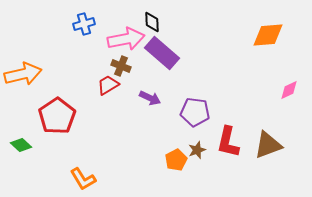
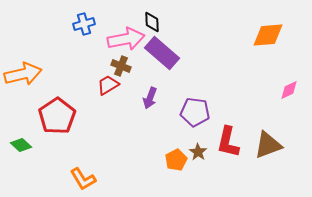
purple arrow: rotated 85 degrees clockwise
brown star: moved 1 px right, 2 px down; rotated 18 degrees counterclockwise
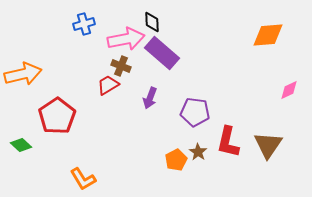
brown triangle: rotated 36 degrees counterclockwise
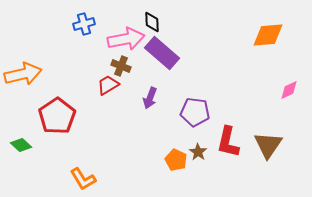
orange pentagon: rotated 20 degrees counterclockwise
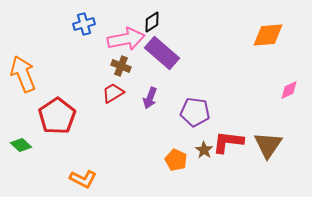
black diamond: rotated 60 degrees clockwise
orange arrow: rotated 99 degrees counterclockwise
red trapezoid: moved 5 px right, 8 px down
red L-shape: rotated 84 degrees clockwise
brown star: moved 6 px right, 2 px up
orange L-shape: rotated 32 degrees counterclockwise
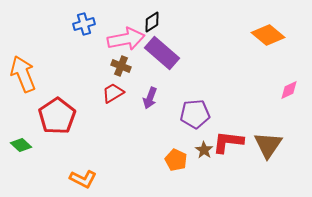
orange diamond: rotated 44 degrees clockwise
purple pentagon: moved 2 px down; rotated 12 degrees counterclockwise
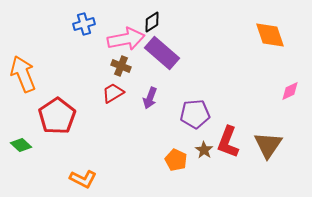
orange diamond: moved 2 px right; rotated 32 degrees clockwise
pink diamond: moved 1 px right, 1 px down
red L-shape: rotated 76 degrees counterclockwise
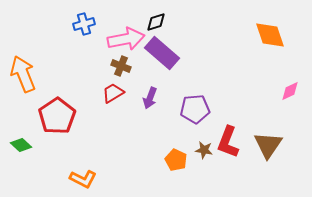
black diamond: moved 4 px right; rotated 15 degrees clockwise
purple pentagon: moved 5 px up
brown star: rotated 24 degrees counterclockwise
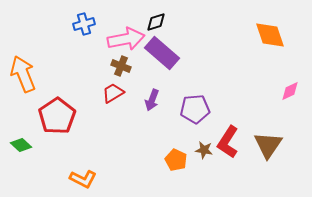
purple arrow: moved 2 px right, 2 px down
red L-shape: rotated 12 degrees clockwise
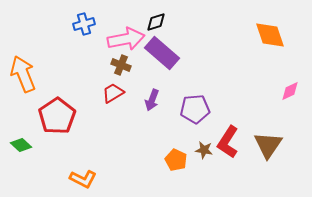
brown cross: moved 1 px up
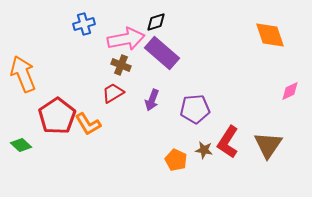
orange L-shape: moved 5 px right, 55 px up; rotated 32 degrees clockwise
